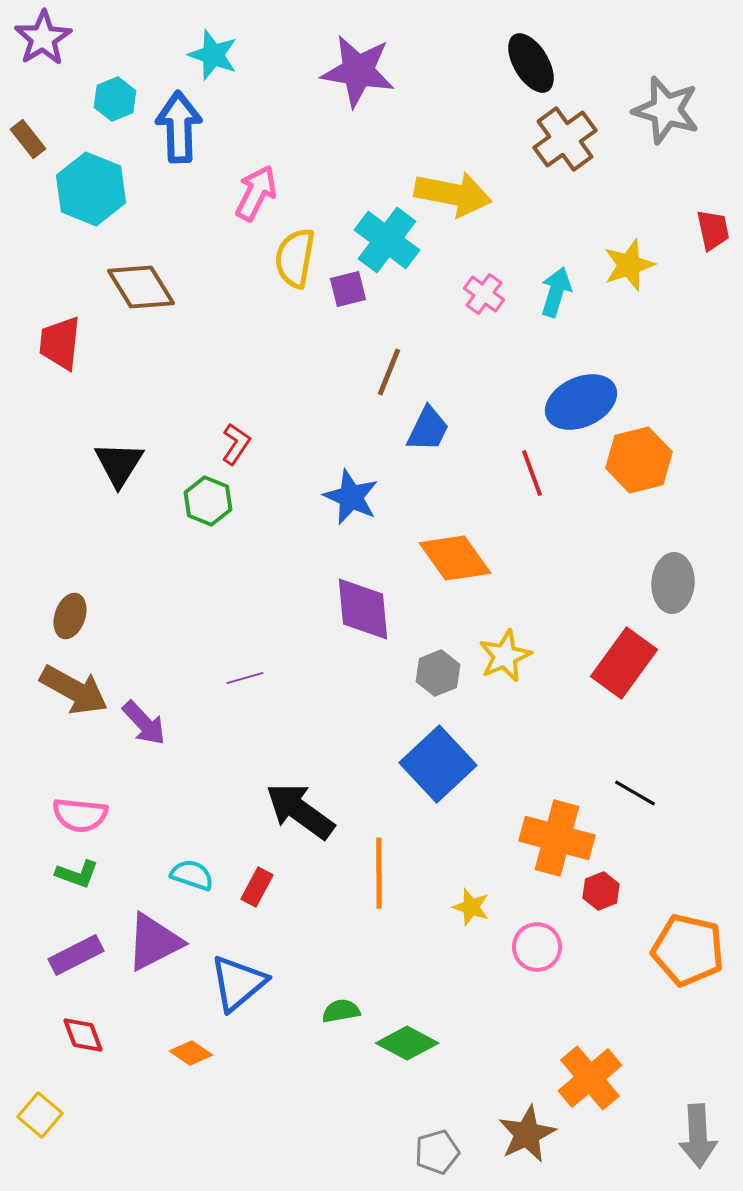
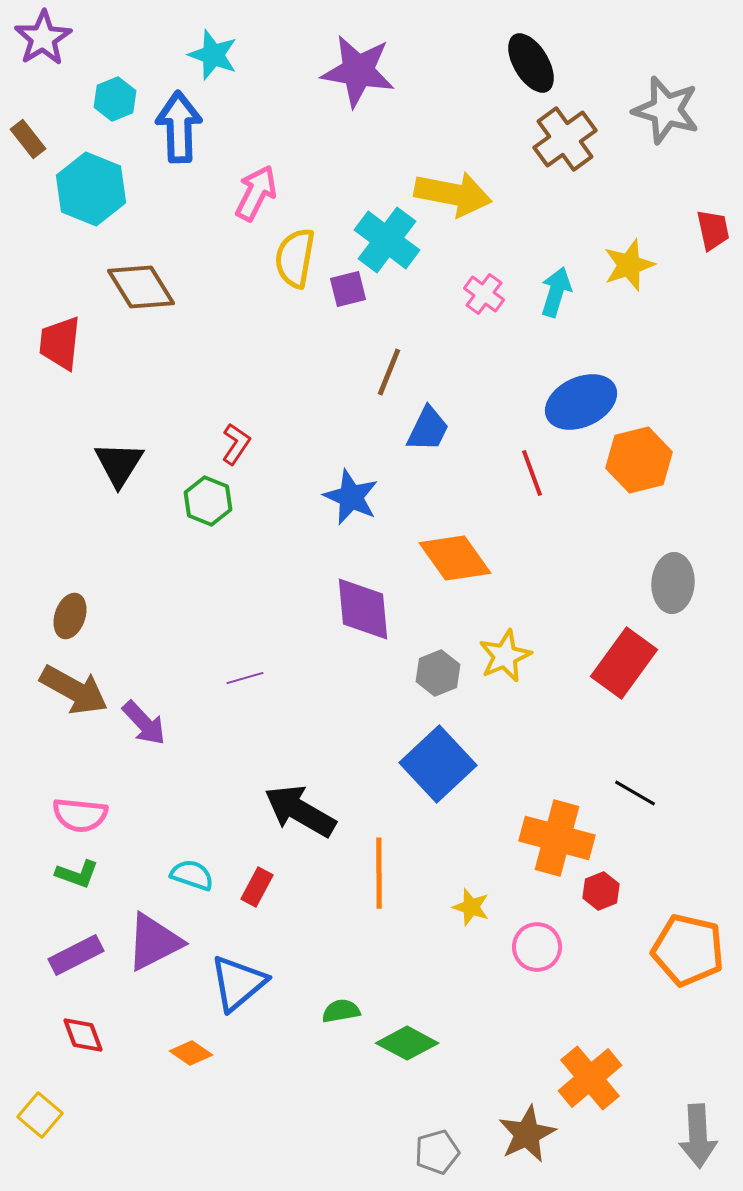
black arrow at (300, 811): rotated 6 degrees counterclockwise
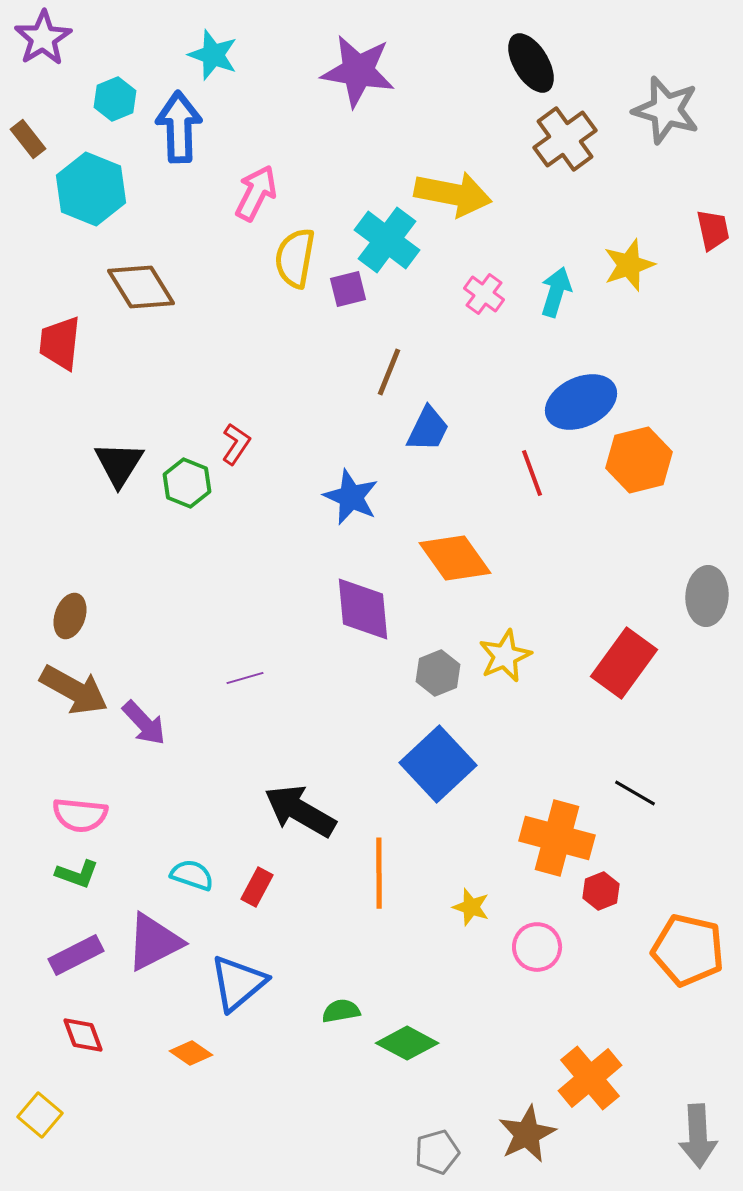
green hexagon at (208, 501): moved 21 px left, 18 px up
gray ellipse at (673, 583): moved 34 px right, 13 px down
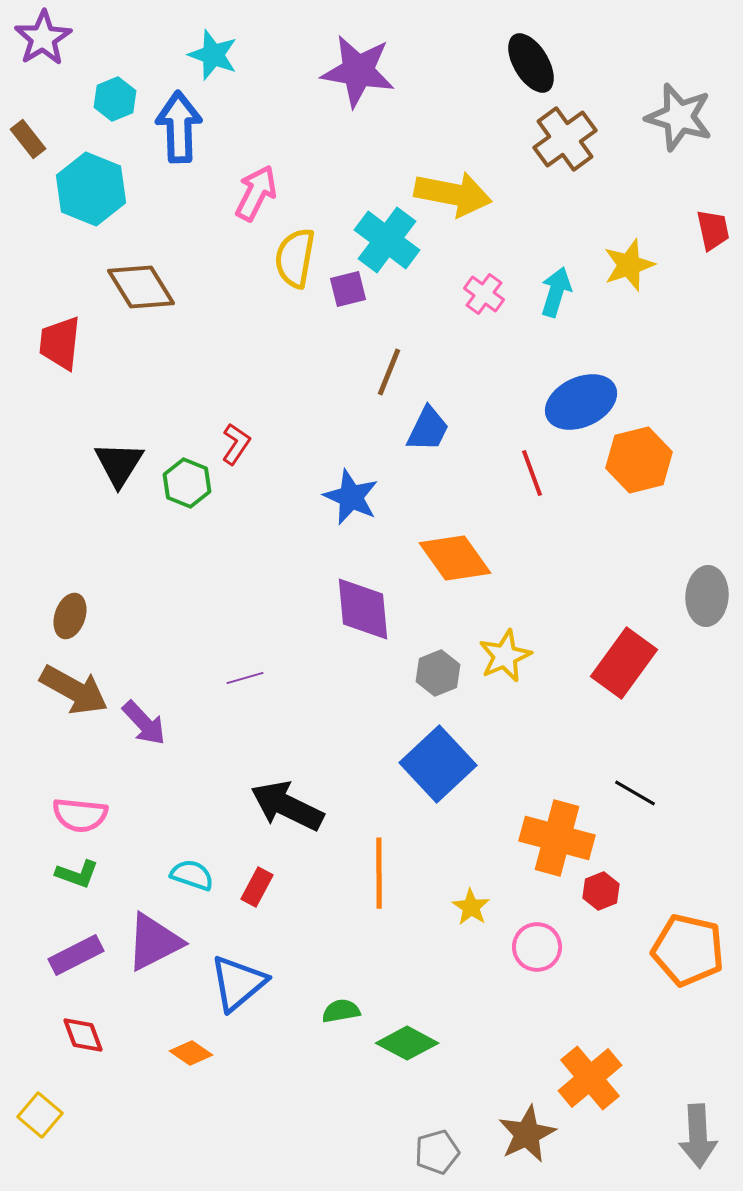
gray star at (666, 110): moved 13 px right, 7 px down
black arrow at (300, 811): moved 13 px left, 5 px up; rotated 4 degrees counterclockwise
yellow star at (471, 907): rotated 15 degrees clockwise
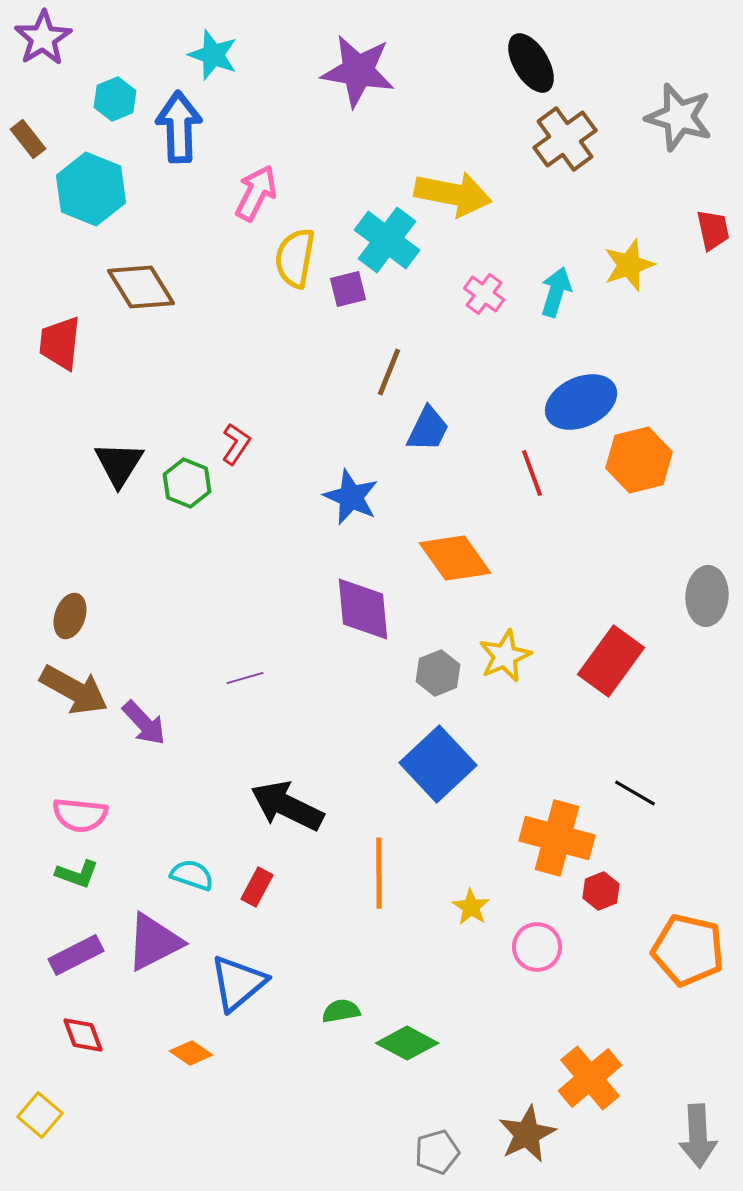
red rectangle at (624, 663): moved 13 px left, 2 px up
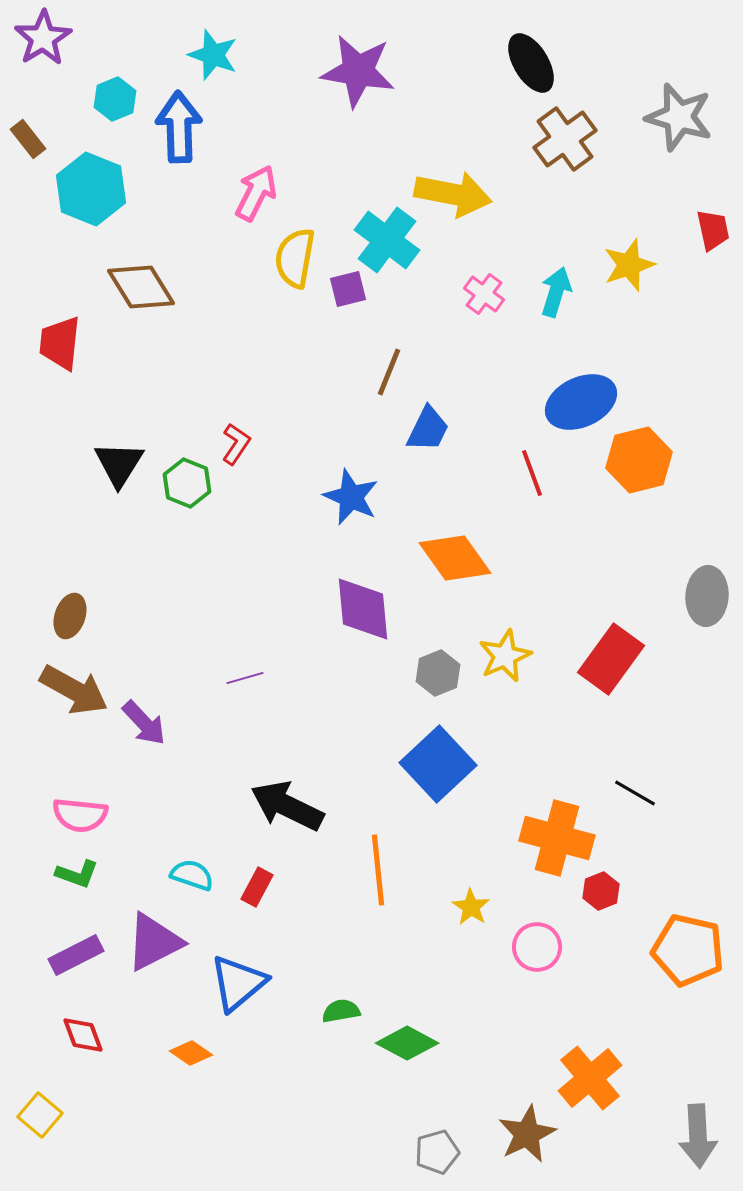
red rectangle at (611, 661): moved 2 px up
orange line at (379, 873): moved 1 px left, 3 px up; rotated 6 degrees counterclockwise
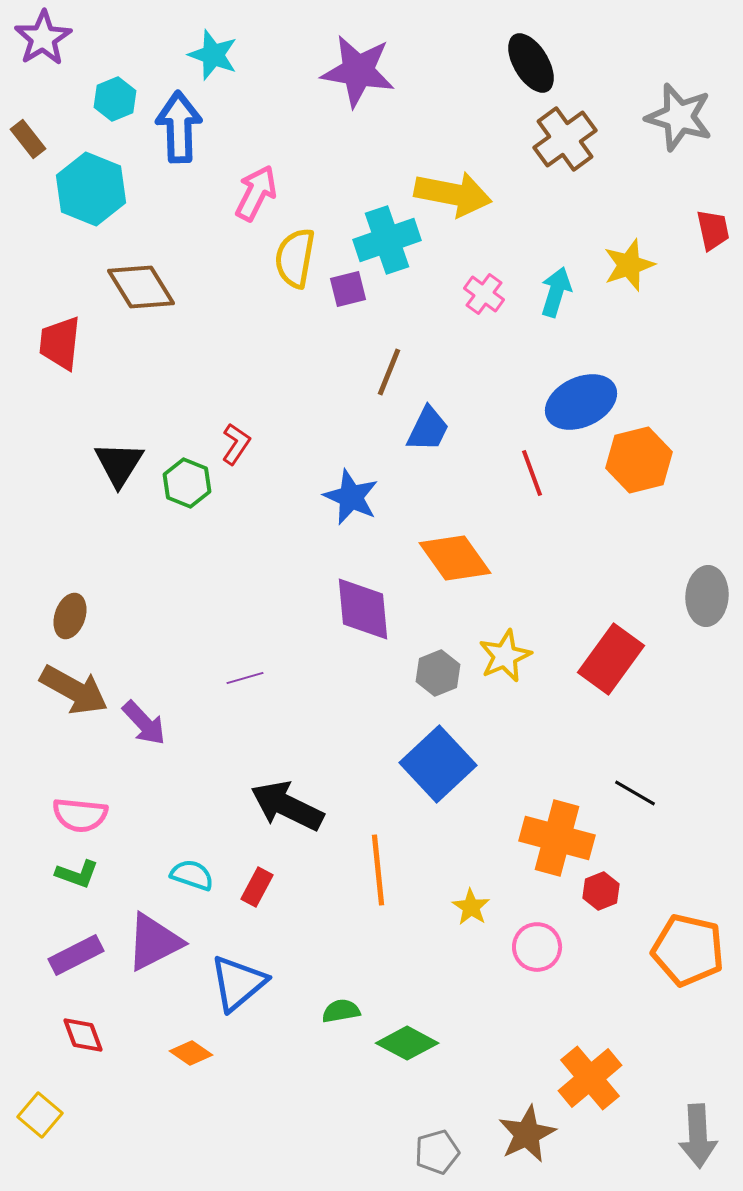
cyan cross at (387, 240): rotated 34 degrees clockwise
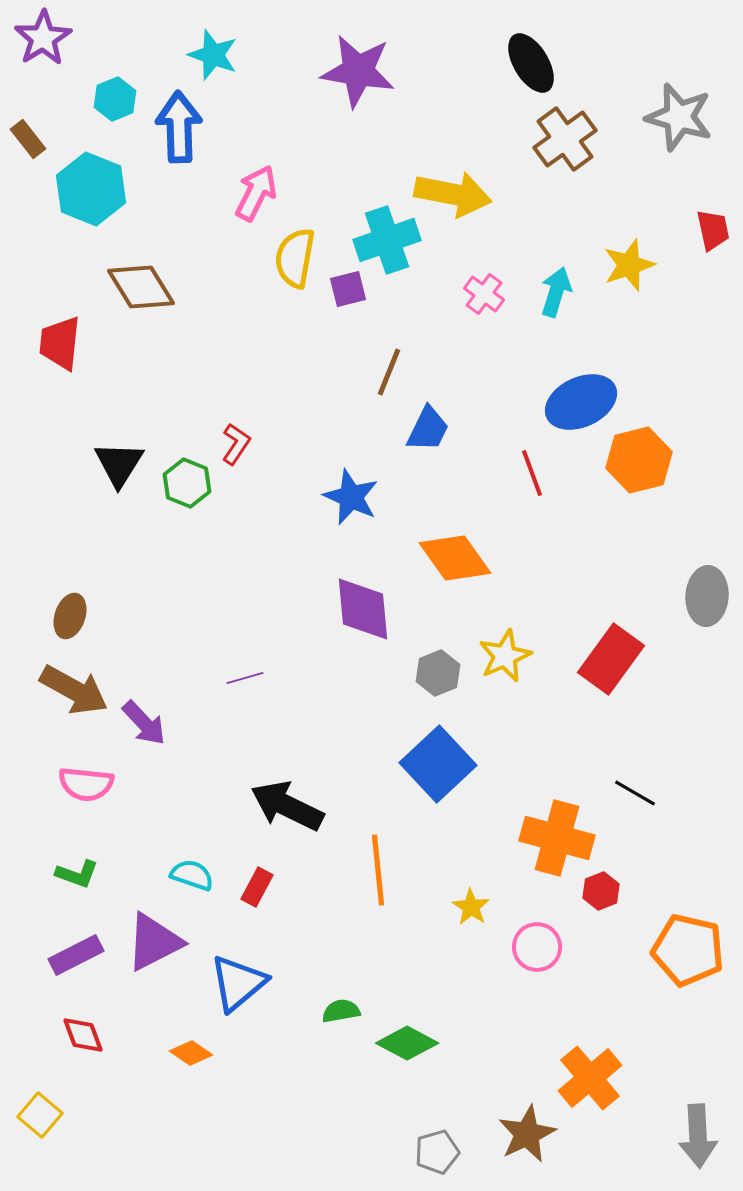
pink semicircle at (80, 815): moved 6 px right, 31 px up
